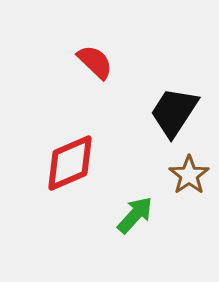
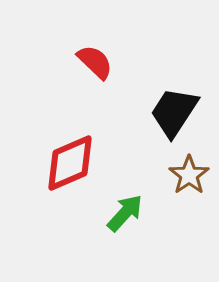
green arrow: moved 10 px left, 2 px up
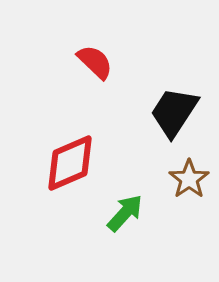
brown star: moved 4 px down
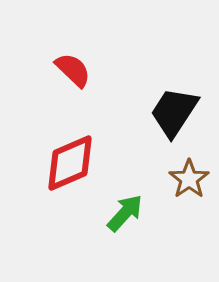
red semicircle: moved 22 px left, 8 px down
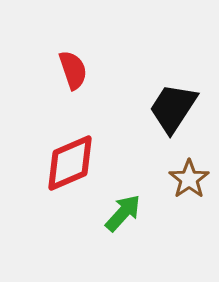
red semicircle: rotated 27 degrees clockwise
black trapezoid: moved 1 px left, 4 px up
green arrow: moved 2 px left
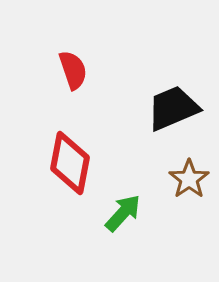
black trapezoid: rotated 34 degrees clockwise
red diamond: rotated 56 degrees counterclockwise
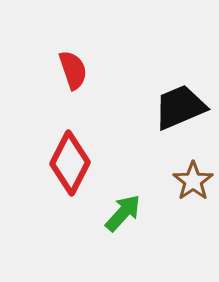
black trapezoid: moved 7 px right, 1 px up
red diamond: rotated 16 degrees clockwise
brown star: moved 4 px right, 2 px down
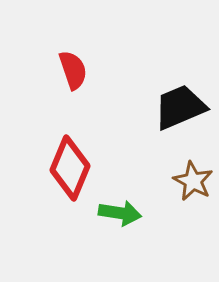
red diamond: moved 5 px down; rotated 4 degrees counterclockwise
brown star: rotated 9 degrees counterclockwise
green arrow: moved 3 px left; rotated 57 degrees clockwise
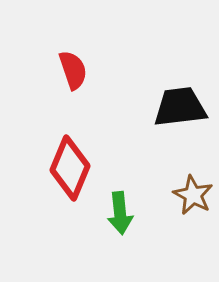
black trapezoid: rotated 16 degrees clockwise
brown star: moved 14 px down
green arrow: rotated 75 degrees clockwise
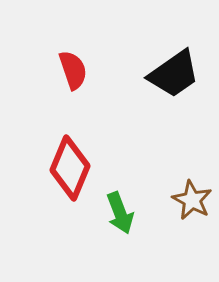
black trapezoid: moved 6 px left, 33 px up; rotated 152 degrees clockwise
brown star: moved 1 px left, 5 px down
green arrow: rotated 15 degrees counterclockwise
